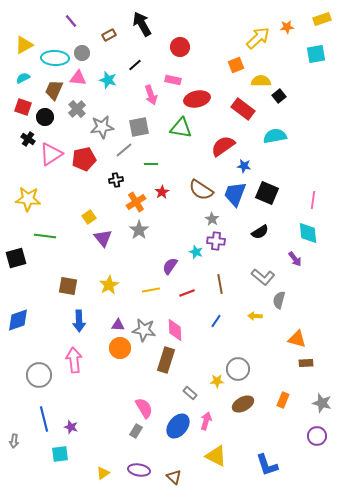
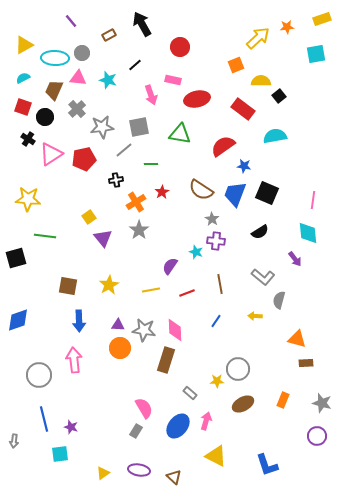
green triangle at (181, 128): moved 1 px left, 6 px down
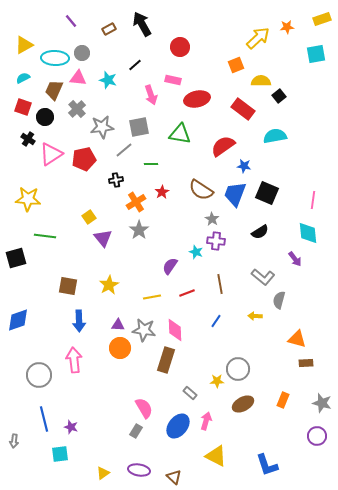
brown rectangle at (109, 35): moved 6 px up
yellow line at (151, 290): moved 1 px right, 7 px down
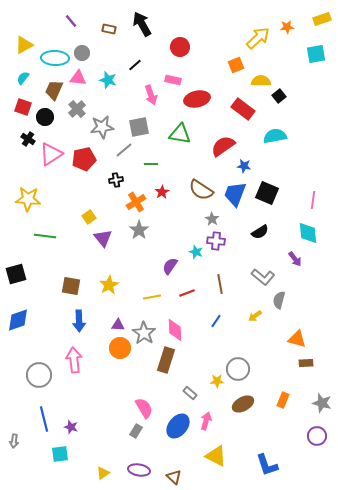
brown rectangle at (109, 29): rotated 40 degrees clockwise
cyan semicircle at (23, 78): rotated 24 degrees counterclockwise
black square at (16, 258): moved 16 px down
brown square at (68, 286): moved 3 px right
yellow arrow at (255, 316): rotated 40 degrees counterclockwise
gray star at (144, 330): moved 3 px down; rotated 25 degrees clockwise
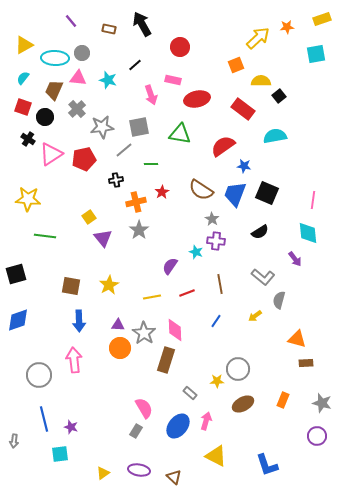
orange cross at (136, 202): rotated 18 degrees clockwise
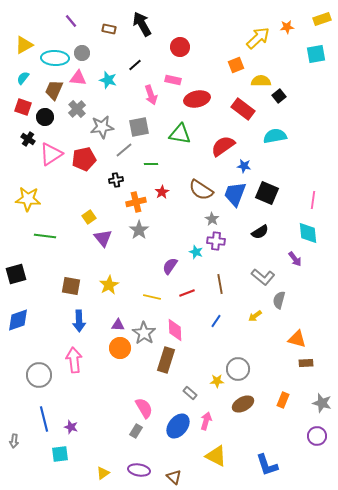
yellow line at (152, 297): rotated 24 degrees clockwise
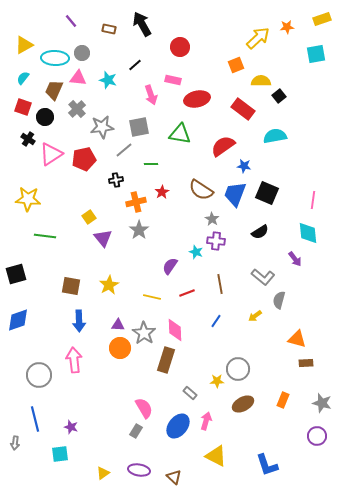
blue line at (44, 419): moved 9 px left
gray arrow at (14, 441): moved 1 px right, 2 px down
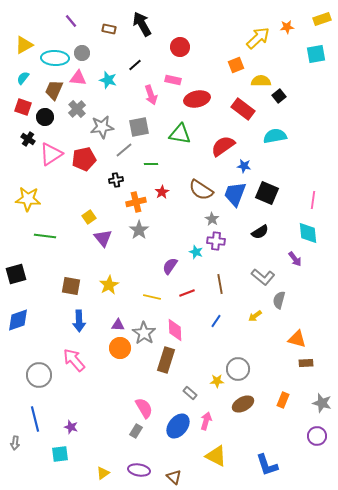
pink arrow at (74, 360): rotated 35 degrees counterclockwise
